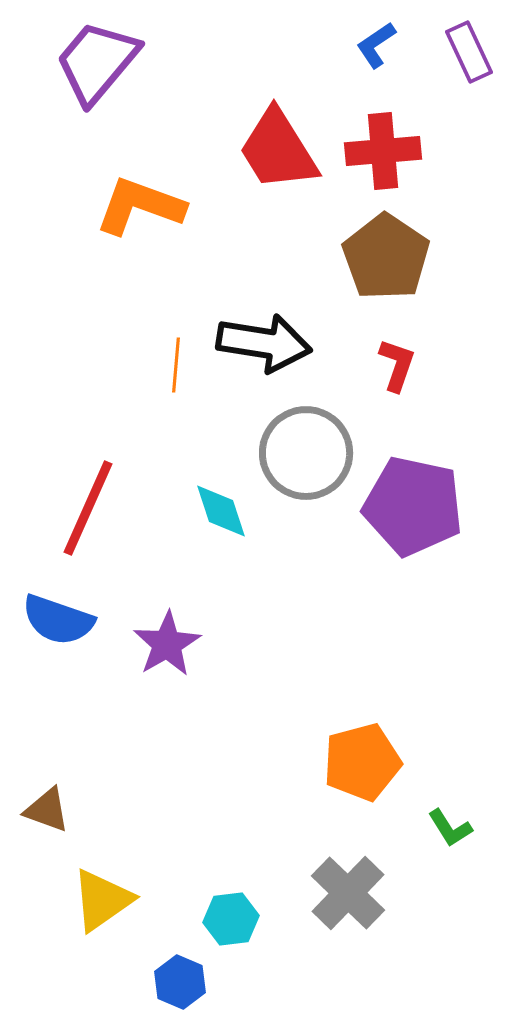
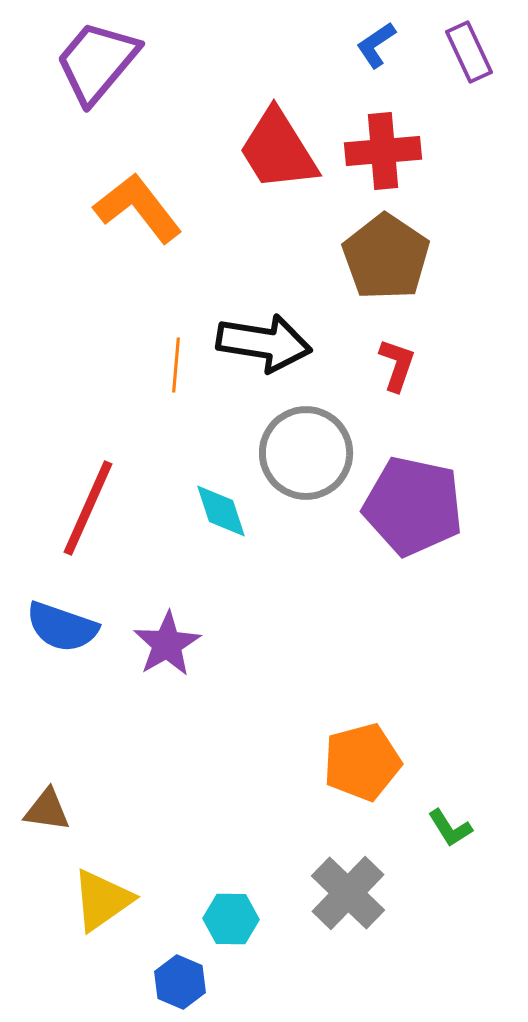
orange L-shape: moved 2 px left, 2 px down; rotated 32 degrees clockwise
blue semicircle: moved 4 px right, 7 px down
brown triangle: rotated 12 degrees counterclockwise
cyan hexagon: rotated 8 degrees clockwise
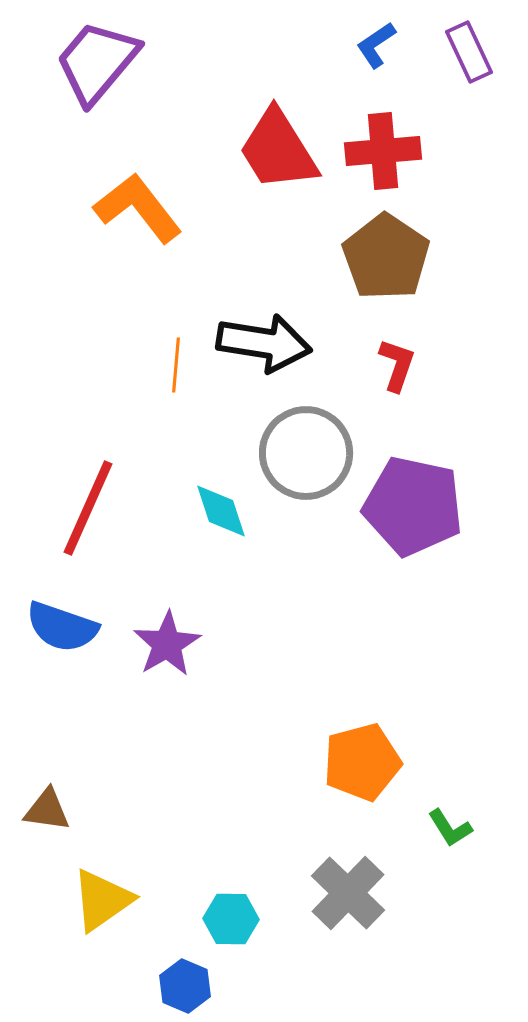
blue hexagon: moved 5 px right, 4 px down
